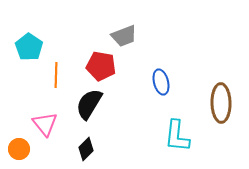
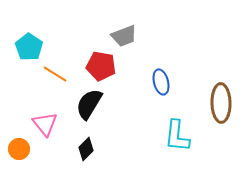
orange line: moved 1 px left, 1 px up; rotated 60 degrees counterclockwise
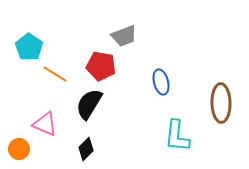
pink triangle: rotated 28 degrees counterclockwise
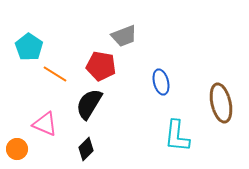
brown ellipse: rotated 12 degrees counterclockwise
orange circle: moved 2 px left
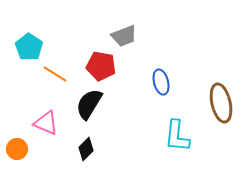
pink triangle: moved 1 px right, 1 px up
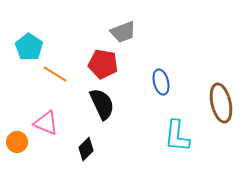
gray trapezoid: moved 1 px left, 4 px up
red pentagon: moved 2 px right, 2 px up
black semicircle: moved 13 px right; rotated 124 degrees clockwise
orange circle: moved 7 px up
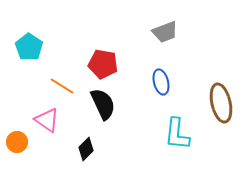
gray trapezoid: moved 42 px right
orange line: moved 7 px right, 12 px down
black semicircle: moved 1 px right
pink triangle: moved 1 px right, 3 px up; rotated 12 degrees clockwise
cyan L-shape: moved 2 px up
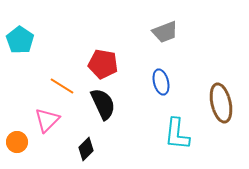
cyan pentagon: moved 9 px left, 7 px up
pink triangle: rotated 40 degrees clockwise
